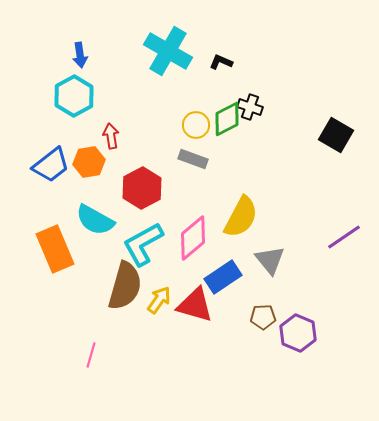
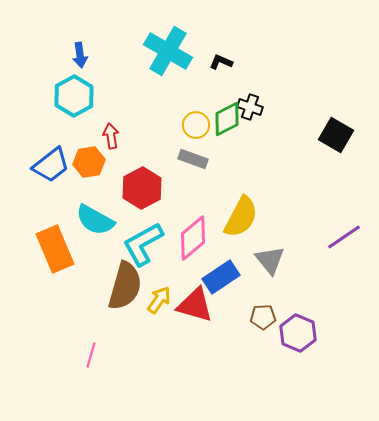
blue rectangle: moved 2 px left
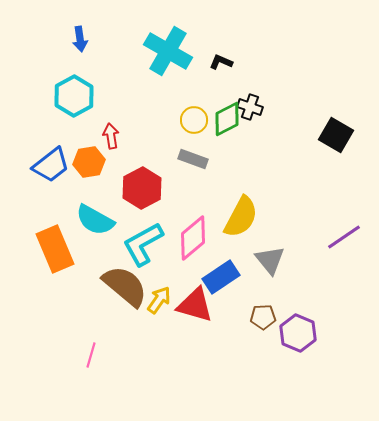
blue arrow: moved 16 px up
yellow circle: moved 2 px left, 5 px up
brown semicircle: rotated 66 degrees counterclockwise
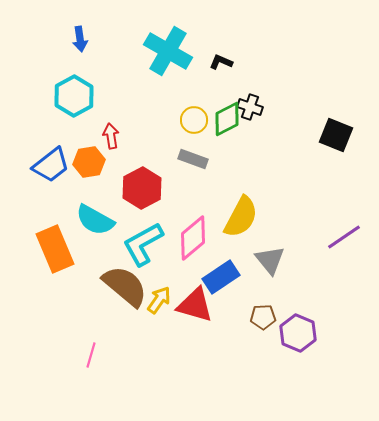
black square: rotated 8 degrees counterclockwise
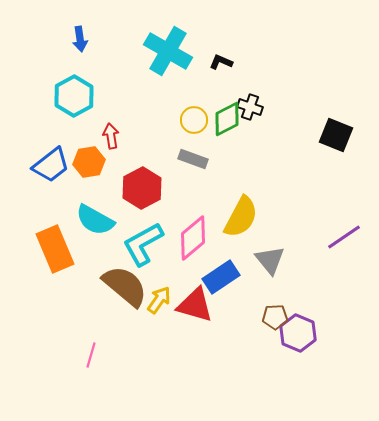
brown pentagon: moved 12 px right
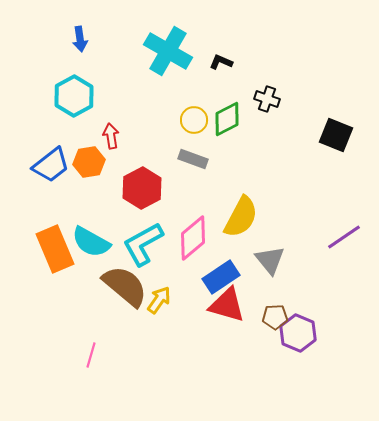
black cross: moved 17 px right, 8 px up
cyan semicircle: moved 4 px left, 22 px down
red triangle: moved 32 px right
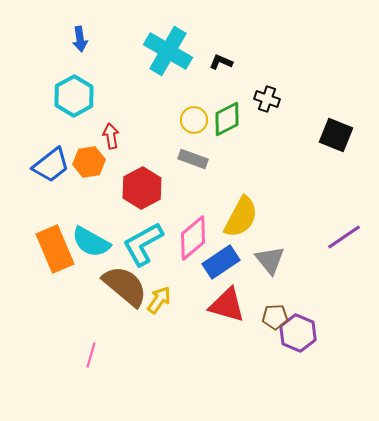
blue rectangle: moved 15 px up
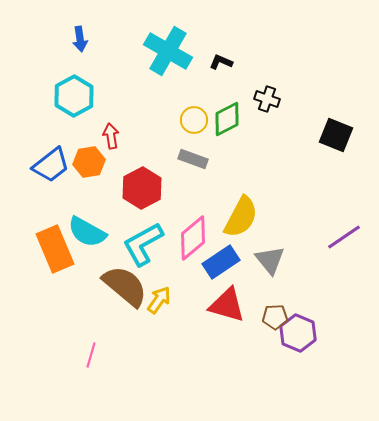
cyan semicircle: moved 4 px left, 10 px up
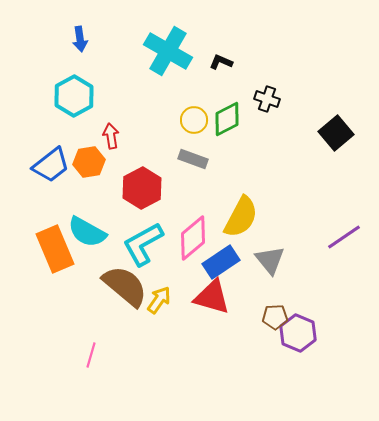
black square: moved 2 px up; rotated 28 degrees clockwise
red triangle: moved 15 px left, 8 px up
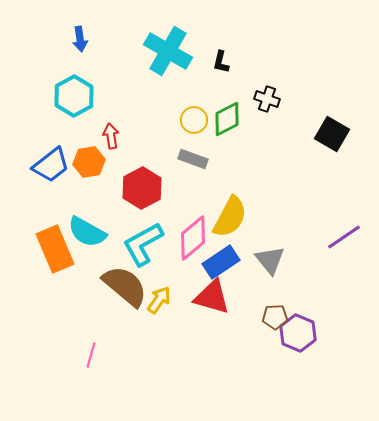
black L-shape: rotated 100 degrees counterclockwise
black square: moved 4 px left, 1 px down; rotated 20 degrees counterclockwise
yellow semicircle: moved 11 px left
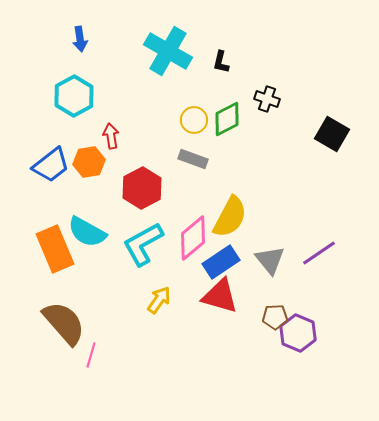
purple line: moved 25 px left, 16 px down
brown semicircle: moved 61 px left, 37 px down; rotated 9 degrees clockwise
red triangle: moved 8 px right, 1 px up
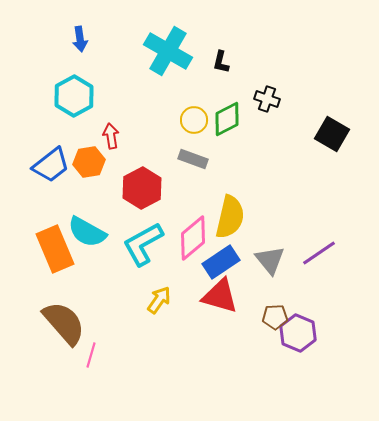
yellow semicircle: rotated 15 degrees counterclockwise
